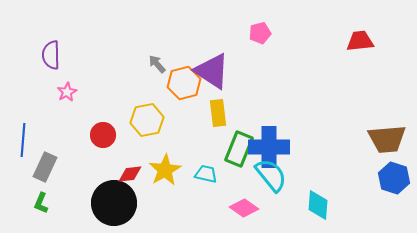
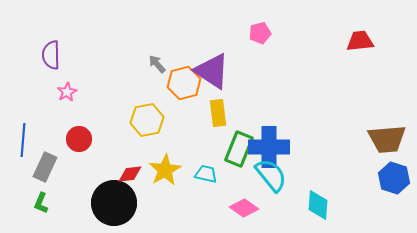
red circle: moved 24 px left, 4 px down
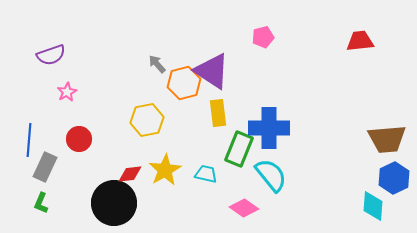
pink pentagon: moved 3 px right, 4 px down
purple semicircle: rotated 108 degrees counterclockwise
blue line: moved 6 px right
blue cross: moved 19 px up
blue hexagon: rotated 16 degrees clockwise
cyan diamond: moved 55 px right, 1 px down
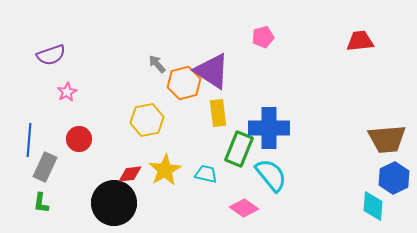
green L-shape: rotated 15 degrees counterclockwise
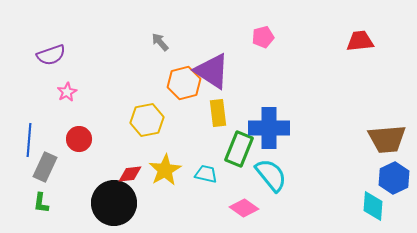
gray arrow: moved 3 px right, 22 px up
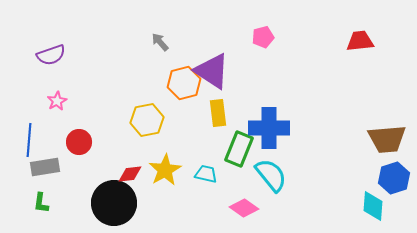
pink star: moved 10 px left, 9 px down
red circle: moved 3 px down
gray rectangle: rotated 56 degrees clockwise
blue hexagon: rotated 8 degrees clockwise
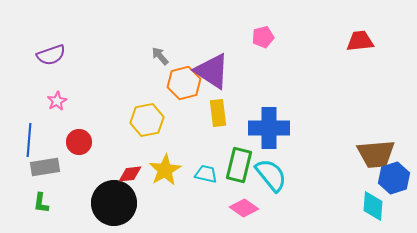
gray arrow: moved 14 px down
brown trapezoid: moved 11 px left, 15 px down
green rectangle: moved 16 px down; rotated 8 degrees counterclockwise
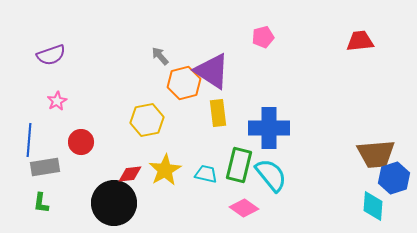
red circle: moved 2 px right
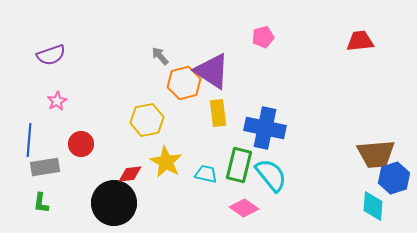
blue cross: moved 4 px left; rotated 12 degrees clockwise
red circle: moved 2 px down
yellow star: moved 1 px right, 8 px up; rotated 12 degrees counterclockwise
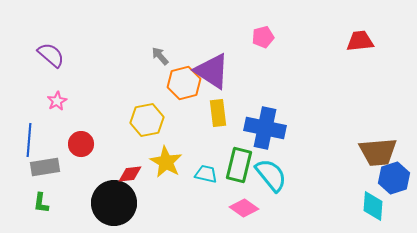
purple semicircle: rotated 120 degrees counterclockwise
brown trapezoid: moved 2 px right, 2 px up
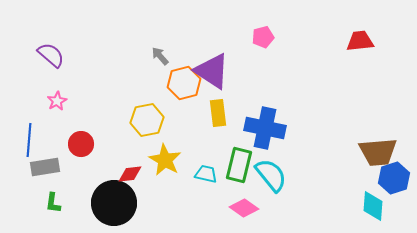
yellow star: moved 1 px left, 2 px up
green L-shape: moved 12 px right
